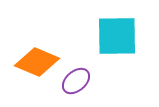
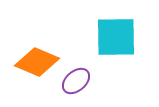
cyan square: moved 1 px left, 1 px down
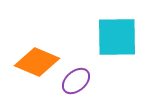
cyan square: moved 1 px right
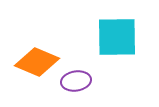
purple ellipse: rotated 32 degrees clockwise
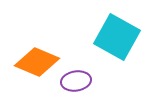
cyan square: rotated 30 degrees clockwise
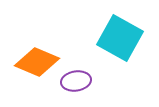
cyan square: moved 3 px right, 1 px down
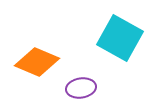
purple ellipse: moved 5 px right, 7 px down
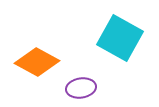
orange diamond: rotated 6 degrees clockwise
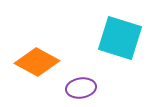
cyan square: rotated 12 degrees counterclockwise
